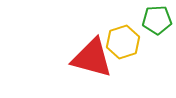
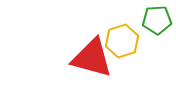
yellow hexagon: moved 1 px left, 1 px up
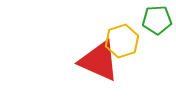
red triangle: moved 7 px right, 3 px down; rotated 9 degrees clockwise
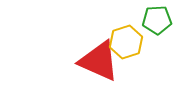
yellow hexagon: moved 4 px right, 1 px down
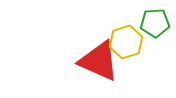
green pentagon: moved 2 px left, 3 px down
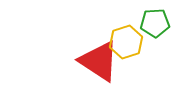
red triangle: rotated 9 degrees clockwise
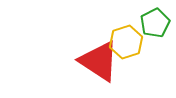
green pentagon: rotated 24 degrees counterclockwise
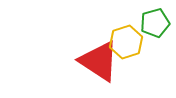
green pentagon: rotated 12 degrees clockwise
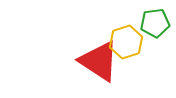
green pentagon: rotated 8 degrees clockwise
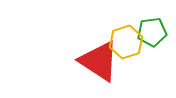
green pentagon: moved 3 px left, 9 px down
